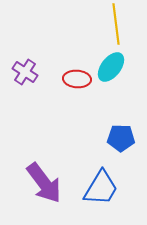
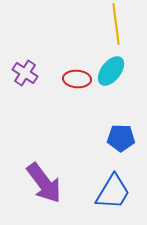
cyan ellipse: moved 4 px down
purple cross: moved 1 px down
blue trapezoid: moved 12 px right, 4 px down
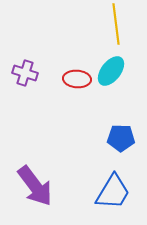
purple cross: rotated 15 degrees counterclockwise
purple arrow: moved 9 px left, 3 px down
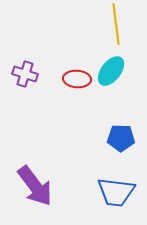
purple cross: moved 1 px down
blue trapezoid: moved 3 px right; rotated 66 degrees clockwise
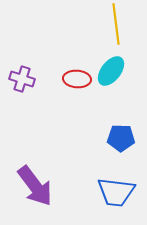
purple cross: moved 3 px left, 5 px down
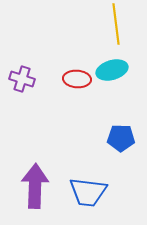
cyan ellipse: moved 1 px right, 1 px up; rotated 36 degrees clockwise
purple arrow: rotated 141 degrees counterclockwise
blue trapezoid: moved 28 px left
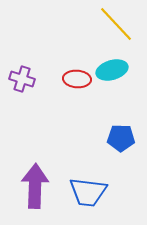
yellow line: rotated 36 degrees counterclockwise
